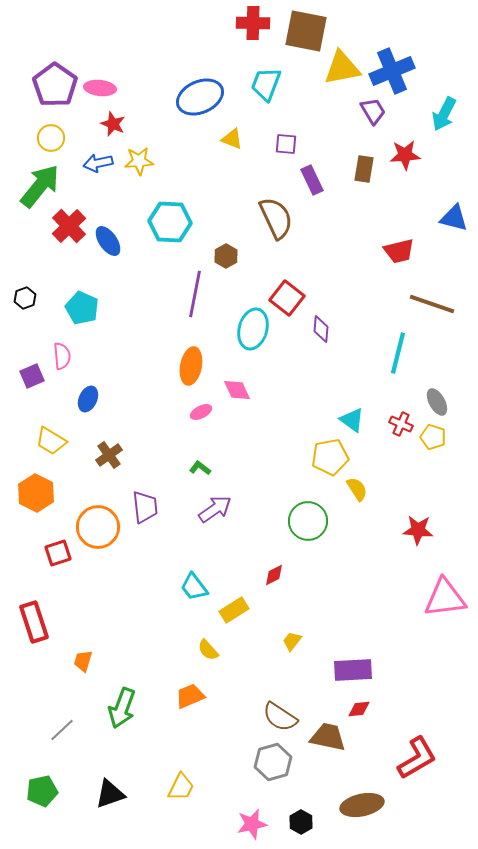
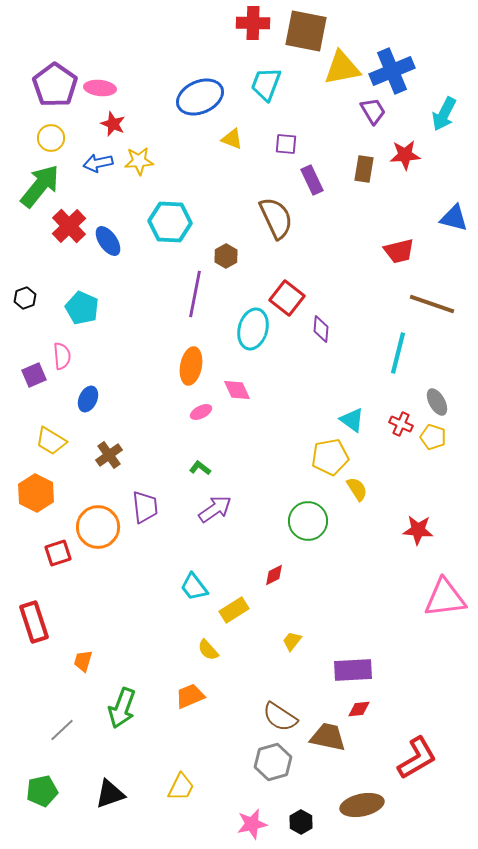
purple square at (32, 376): moved 2 px right, 1 px up
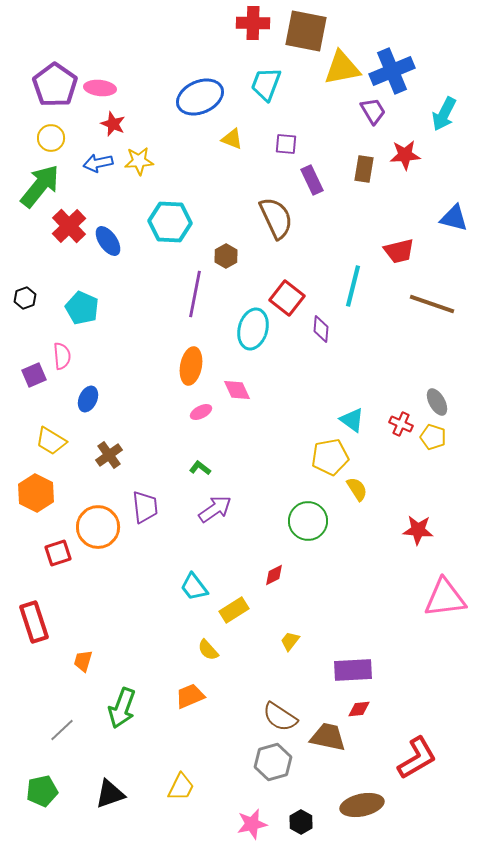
cyan line at (398, 353): moved 45 px left, 67 px up
yellow trapezoid at (292, 641): moved 2 px left
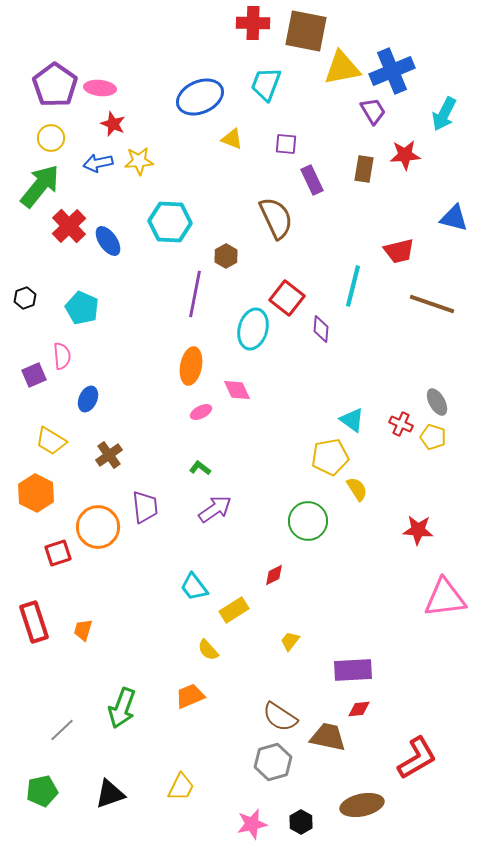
orange trapezoid at (83, 661): moved 31 px up
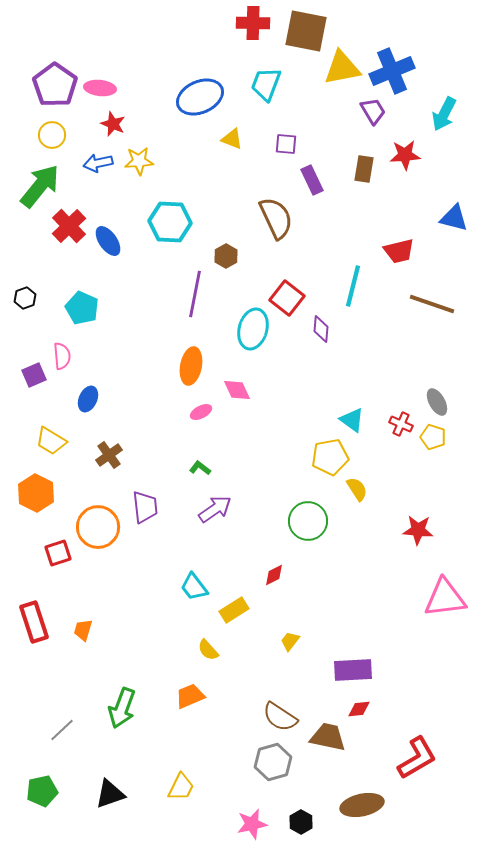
yellow circle at (51, 138): moved 1 px right, 3 px up
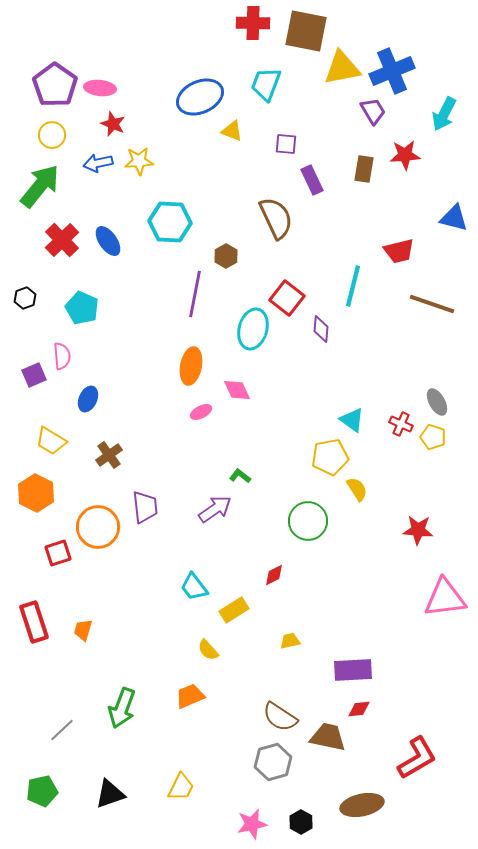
yellow triangle at (232, 139): moved 8 px up
red cross at (69, 226): moved 7 px left, 14 px down
green L-shape at (200, 468): moved 40 px right, 8 px down
yellow trapezoid at (290, 641): rotated 40 degrees clockwise
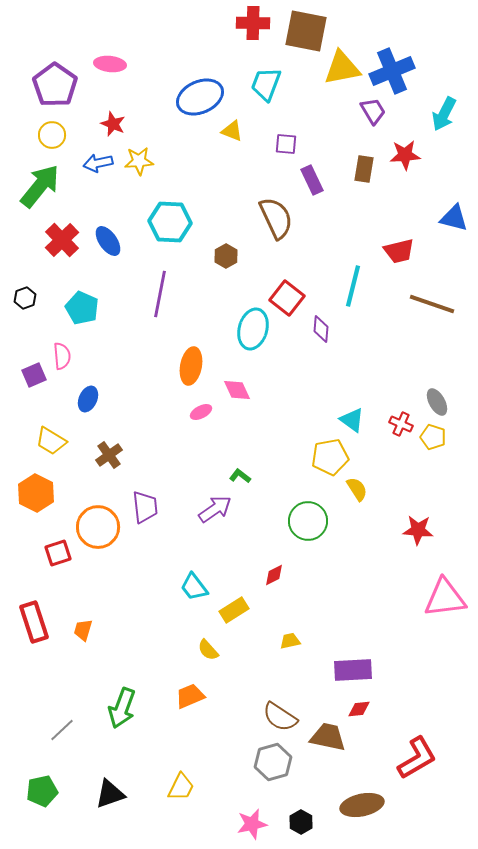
pink ellipse at (100, 88): moved 10 px right, 24 px up
purple line at (195, 294): moved 35 px left
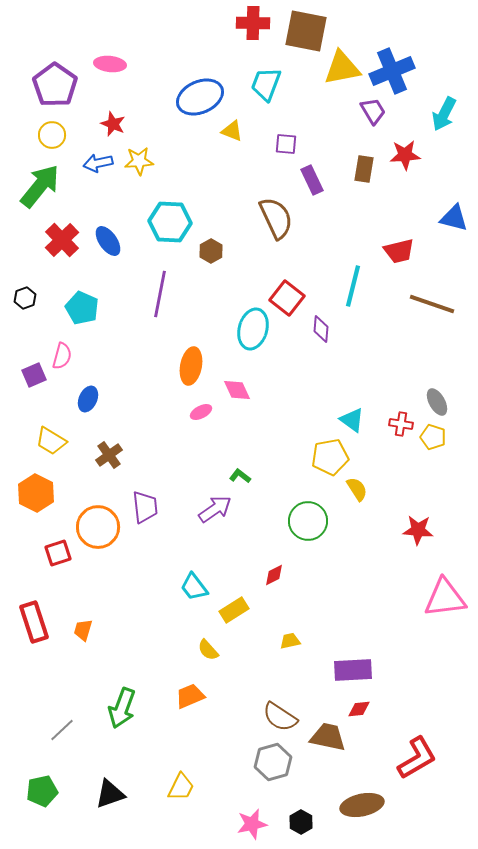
brown hexagon at (226, 256): moved 15 px left, 5 px up
pink semicircle at (62, 356): rotated 20 degrees clockwise
red cross at (401, 424): rotated 15 degrees counterclockwise
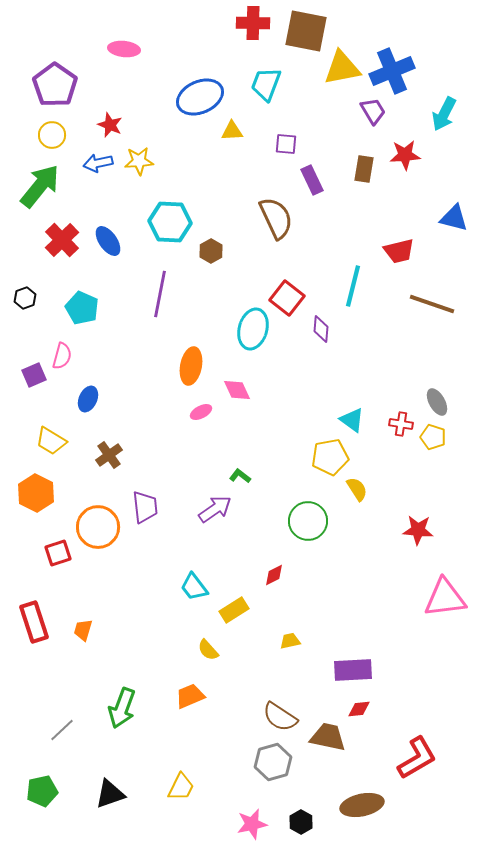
pink ellipse at (110, 64): moved 14 px right, 15 px up
red star at (113, 124): moved 3 px left, 1 px down
yellow triangle at (232, 131): rotated 25 degrees counterclockwise
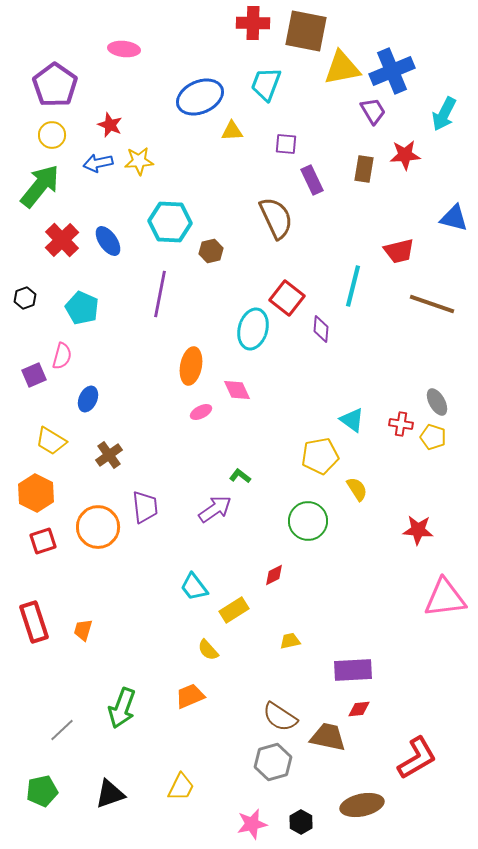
brown hexagon at (211, 251): rotated 15 degrees clockwise
yellow pentagon at (330, 457): moved 10 px left, 1 px up
red square at (58, 553): moved 15 px left, 12 px up
